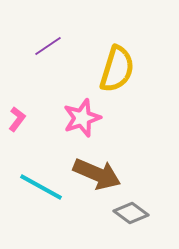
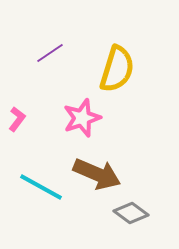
purple line: moved 2 px right, 7 px down
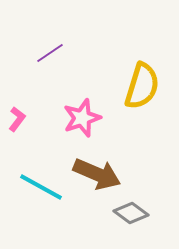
yellow semicircle: moved 25 px right, 17 px down
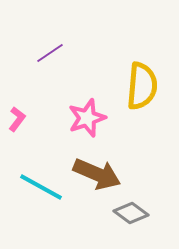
yellow semicircle: rotated 12 degrees counterclockwise
pink star: moved 5 px right
